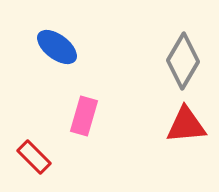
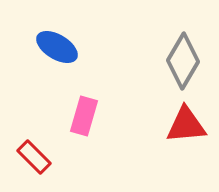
blue ellipse: rotated 6 degrees counterclockwise
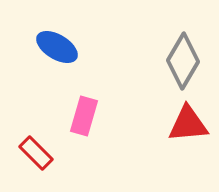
red triangle: moved 2 px right, 1 px up
red rectangle: moved 2 px right, 4 px up
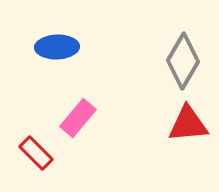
blue ellipse: rotated 33 degrees counterclockwise
pink rectangle: moved 6 px left, 2 px down; rotated 24 degrees clockwise
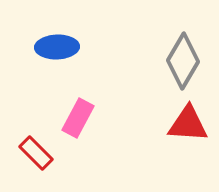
pink rectangle: rotated 12 degrees counterclockwise
red triangle: rotated 9 degrees clockwise
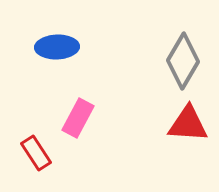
red rectangle: rotated 12 degrees clockwise
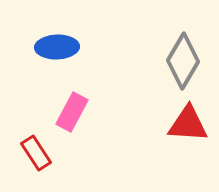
pink rectangle: moved 6 px left, 6 px up
